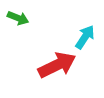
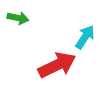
green arrow: rotated 10 degrees counterclockwise
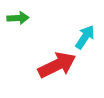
green arrow: rotated 15 degrees counterclockwise
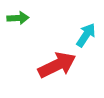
cyan arrow: moved 1 px right, 2 px up
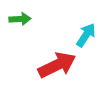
green arrow: moved 2 px right, 1 px down
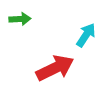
red arrow: moved 2 px left, 3 px down
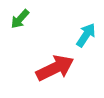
green arrow: rotated 135 degrees clockwise
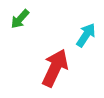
red arrow: rotated 39 degrees counterclockwise
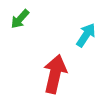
red arrow: moved 6 px down; rotated 12 degrees counterclockwise
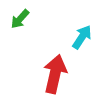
cyan arrow: moved 4 px left, 2 px down
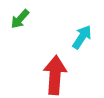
red arrow: moved 1 px down; rotated 9 degrees counterclockwise
